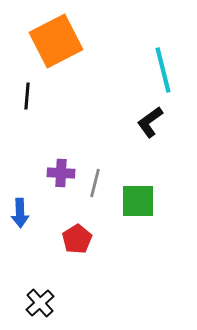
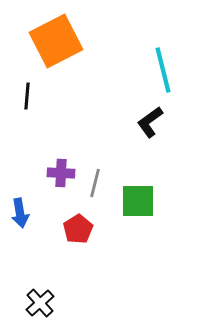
blue arrow: rotated 8 degrees counterclockwise
red pentagon: moved 1 px right, 10 px up
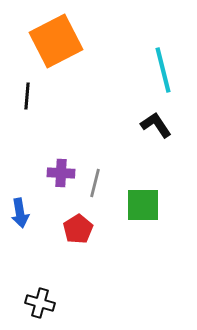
black L-shape: moved 6 px right, 3 px down; rotated 92 degrees clockwise
green square: moved 5 px right, 4 px down
black cross: rotated 32 degrees counterclockwise
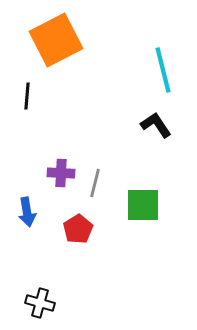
orange square: moved 1 px up
blue arrow: moved 7 px right, 1 px up
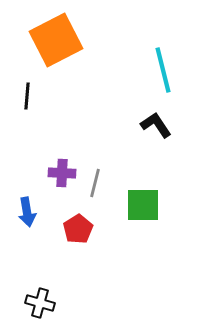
purple cross: moved 1 px right
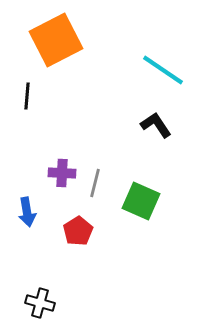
cyan line: rotated 42 degrees counterclockwise
green square: moved 2 px left, 4 px up; rotated 24 degrees clockwise
red pentagon: moved 2 px down
